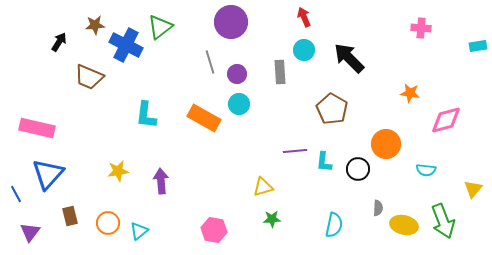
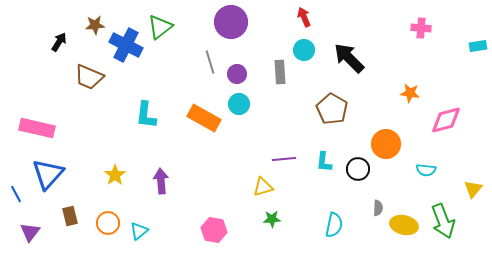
purple line at (295, 151): moved 11 px left, 8 px down
yellow star at (118, 171): moved 3 px left, 4 px down; rotated 25 degrees counterclockwise
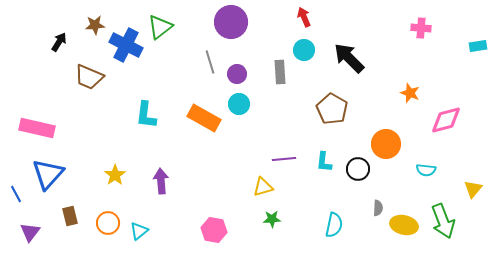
orange star at (410, 93): rotated 12 degrees clockwise
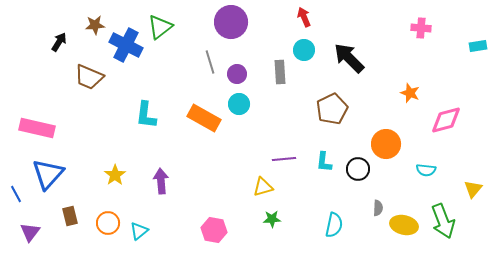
brown pentagon at (332, 109): rotated 16 degrees clockwise
